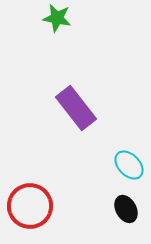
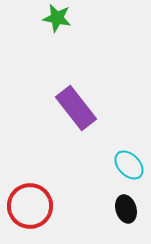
black ellipse: rotated 12 degrees clockwise
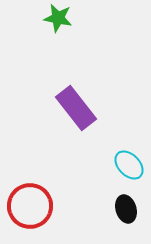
green star: moved 1 px right
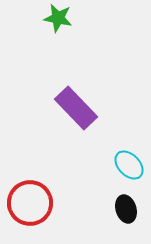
purple rectangle: rotated 6 degrees counterclockwise
red circle: moved 3 px up
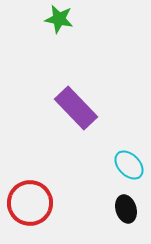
green star: moved 1 px right, 1 px down
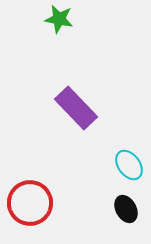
cyan ellipse: rotated 8 degrees clockwise
black ellipse: rotated 12 degrees counterclockwise
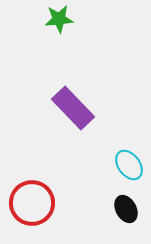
green star: rotated 16 degrees counterclockwise
purple rectangle: moved 3 px left
red circle: moved 2 px right
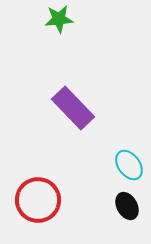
red circle: moved 6 px right, 3 px up
black ellipse: moved 1 px right, 3 px up
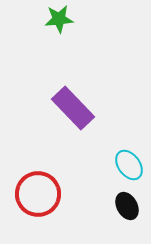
red circle: moved 6 px up
